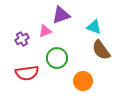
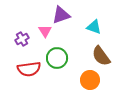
pink triangle: rotated 40 degrees counterclockwise
brown semicircle: moved 6 px down
red semicircle: moved 2 px right, 4 px up
orange circle: moved 7 px right, 1 px up
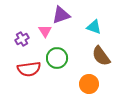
orange circle: moved 1 px left, 4 px down
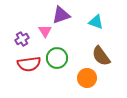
cyan triangle: moved 2 px right, 5 px up
red semicircle: moved 5 px up
orange circle: moved 2 px left, 6 px up
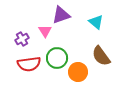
cyan triangle: rotated 21 degrees clockwise
orange circle: moved 9 px left, 6 px up
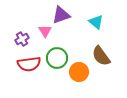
orange circle: moved 1 px right
